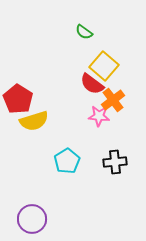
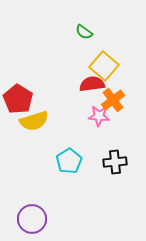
red semicircle: rotated 135 degrees clockwise
cyan pentagon: moved 2 px right
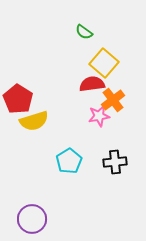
yellow square: moved 3 px up
pink star: rotated 15 degrees counterclockwise
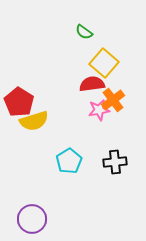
red pentagon: moved 1 px right, 3 px down
pink star: moved 6 px up
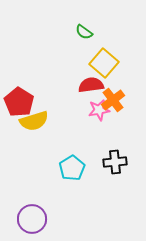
red semicircle: moved 1 px left, 1 px down
cyan pentagon: moved 3 px right, 7 px down
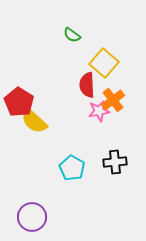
green semicircle: moved 12 px left, 3 px down
red semicircle: moved 4 px left; rotated 85 degrees counterclockwise
pink star: moved 1 px down
yellow semicircle: rotated 60 degrees clockwise
cyan pentagon: rotated 10 degrees counterclockwise
purple circle: moved 2 px up
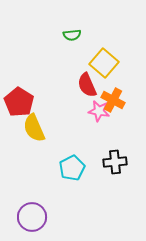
green semicircle: rotated 42 degrees counterclockwise
red semicircle: rotated 20 degrees counterclockwise
orange cross: rotated 25 degrees counterclockwise
pink star: rotated 20 degrees clockwise
yellow semicircle: moved 7 px down; rotated 24 degrees clockwise
cyan pentagon: rotated 15 degrees clockwise
